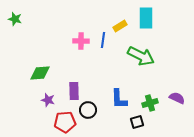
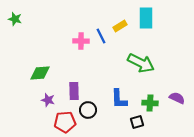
blue line: moved 2 px left, 4 px up; rotated 35 degrees counterclockwise
green arrow: moved 7 px down
green cross: rotated 21 degrees clockwise
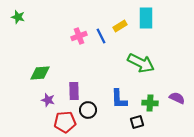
green star: moved 3 px right, 2 px up
pink cross: moved 2 px left, 5 px up; rotated 21 degrees counterclockwise
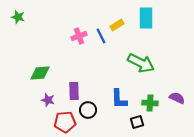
yellow rectangle: moved 3 px left, 1 px up
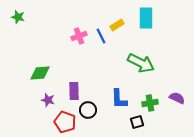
green cross: rotated 14 degrees counterclockwise
red pentagon: rotated 25 degrees clockwise
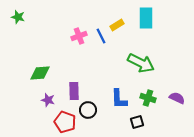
green cross: moved 2 px left, 5 px up; rotated 28 degrees clockwise
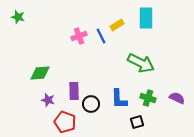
black circle: moved 3 px right, 6 px up
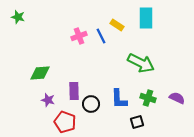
yellow rectangle: rotated 64 degrees clockwise
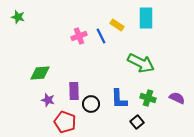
black square: rotated 24 degrees counterclockwise
